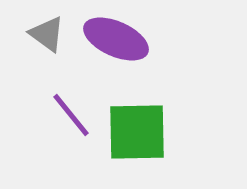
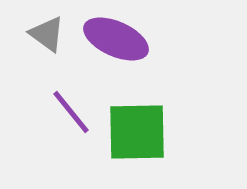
purple line: moved 3 px up
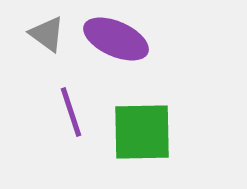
purple line: rotated 21 degrees clockwise
green square: moved 5 px right
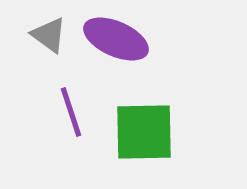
gray triangle: moved 2 px right, 1 px down
green square: moved 2 px right
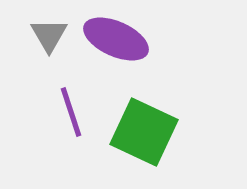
gray triangle: rotated 24 degrees clockwise
green square: rotated 26 degrees clockwise
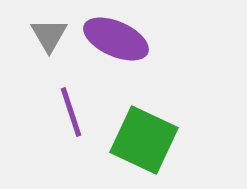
green square: moved 8 px down
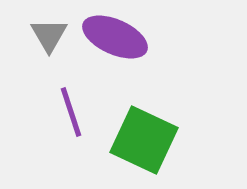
purple ellipse: moved 1 px left, 2 px up
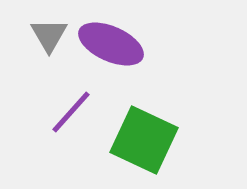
purple ellipse: moved 4 px left, 7 px down
purple line: rotated 60 degrees clockwise
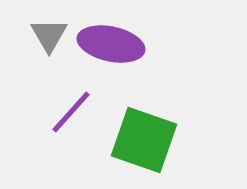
purple ellipse: rotated 12 degrees counterclockwise
green square: rotated 6 degrees counterclockwise
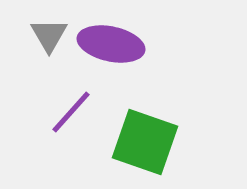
green square: moved 1 px right, 2 px down
